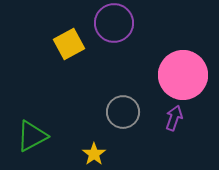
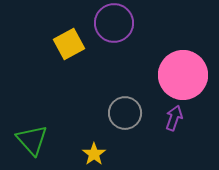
gray circle: moved 2 px right, 1 px down
green triangle: moved 4 px down; rotated 44 degrees counterclockwise
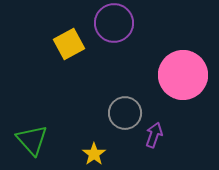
purple arrow: moved 20 px left, 17 px down
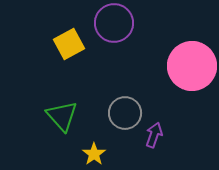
pink circle: moved 9 px right, 9 px up
green triangle: moved 30 px right, 24 px up
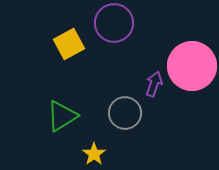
green triangle: rotated 40 degrees clockwise
purple arrow: moved 51 px up
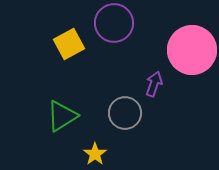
pink circle: moved 16 px up
yellow star: moved 1 px right
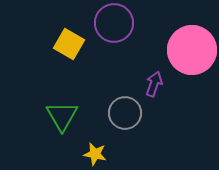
yellow square: rotated 32 degrees counterclockwise
green triangle: rotated 28 degrees counterclockwise
yellow star: rotated 25 degrees counterclockwise
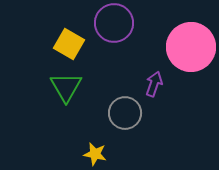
pink circle: moved 1 px left, 3 px up
green triangle: moved 4 px right, 29 px up
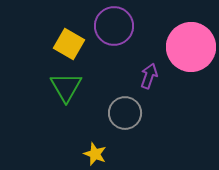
purple circle: moved 3 px down
purple arrow: moved 5 px left, 8 px up
yellow star: rotated 10 degrees clockwise
